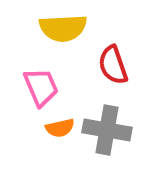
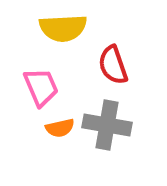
gray cross: moved 5 px up
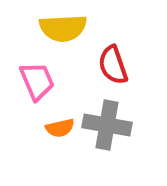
pink trapezoid: moved 4 px left, 6 px up
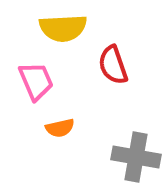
pink trapezoid: moved 1 px left
gray cross: moved 29 px right, 32 px down
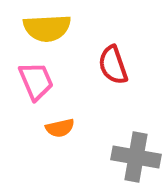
yellow semicircle: moved 16 px left
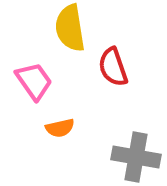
yellow semicircle: moved 23 px right; rotated 84 degrees clockwise
red semicircle: moved 2 px down
pink trapezoid: moved 2 px left; rotated 12 degrees counterclockwise
